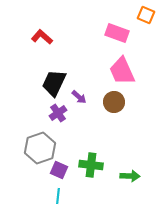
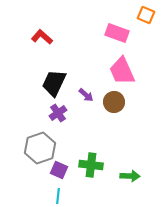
purple arrow: moved 7 px right, 2 px up
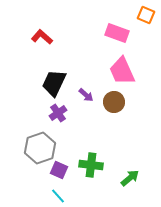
green arrow: moved 2 px down; rotated 42 degrees counterclockwise
cyan line: rotated 49 degrees counterclockwise
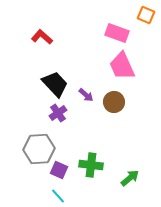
pink trapezoid: moved 5 px up
black trapezoid: moved 1 px right, 1 px down; rotated 112 degrees clockwise
gray hexagon: moved 1 px left, 1 px down; rotated 16 degrees clockwise
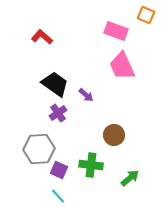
pink rectangle: moved 1 px left, 2 px up
black trapezoid: rotated 12 degrees counterclockwise
brown circle: moved 33 px down
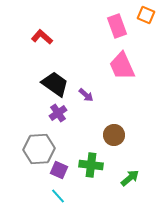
pink rectangle: moved 1 px right, 5 px up; rotated 50 degrees clockwise
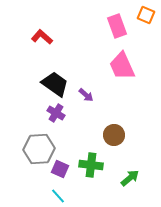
purple cross: moved 2 px left; rotated 24 degrees counterclockwise
purple square: moved 1 px right, 1 px up
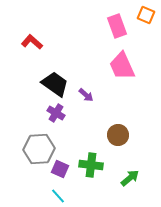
red L-shape: moved 10 px left, 5 px down
brown circle: moved 4 px right
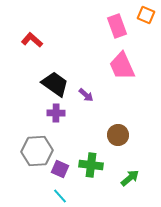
red L-shape: moved 2 px up
purple cross: rotated 30 degrees counterclockwise
gray hexagon: moved 2 px left, 2 px down
cyan line: moved 2 px right
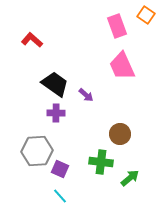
orange square: rotated 12 degrees clockwise
brown circle: moved 2 px right, 1 px up
green cross: moved 10 px right, 3 px up
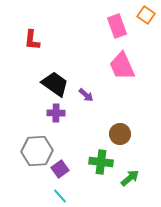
red L-shape: rotated 125 degrees counterclockwise
purple square: rotated 30 degrees clockwise
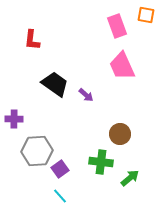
orange square: rotated 24 degrees counterclockwise
purple cross: moved 42 px left, 6 px down
